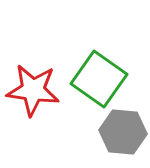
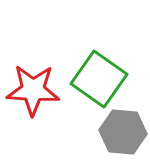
red star: rotated 4 degrees counterclockwise
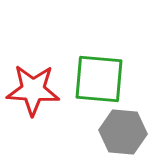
green square: rotated 30 degrees counterclockwise
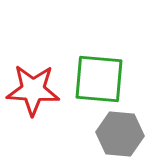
gray hexagon: moved 3 px left, 2 px down
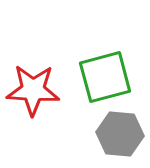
green square: moved 6 px right, 2 px up; rotated 20 degrees counterclockwise
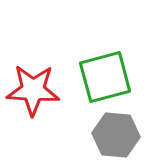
gray hexagon: moved 4 px left, 1 px down
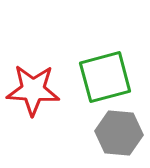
gray hexagon: moved 3 px right, 2 px up
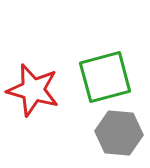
red star: rotated 12 degrees clockwise
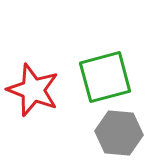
red star: rotated 6 degrees clockwise
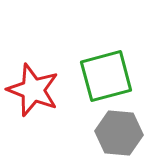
green square: moved 1 px right, 1 px up
